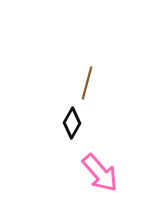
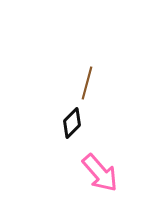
black diamond: rotated 16 degrees clockwise
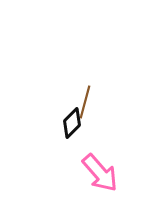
brown line: moved 2 px left, 19 px down
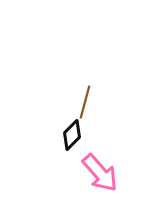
black diamond: moved 12 px down
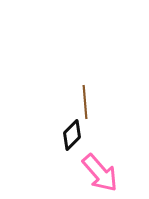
brown line: rotated 20 degrees counterclockwise
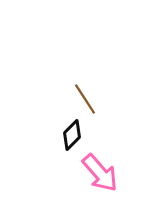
brown line: moved 3 px up; rotated 28 degrees counterclockwise
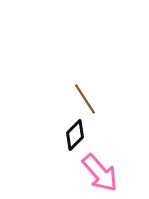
black diamond: moved 3 px right
